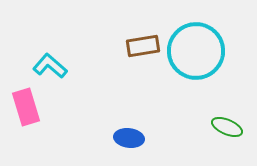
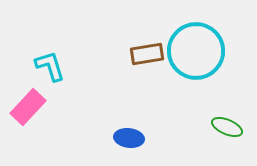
brown rectangle: moved 4 px right, 8 px down
cyan L-shape: rotated 32 degrees clockwise
pink rectangle: moved 2 px right; rotated 60 degrees clockwise
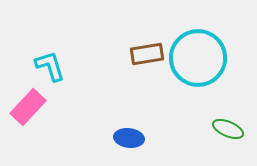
cyan circle: moved 2 px right, 7 px down
green ellipse: moved 1 px right, 2 px down
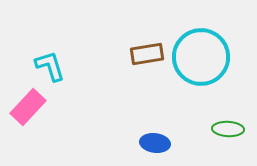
cyan circle: moved 3 px right, 1 px up
green ellipse: rotated 20 degrees counterclockwise
blue ellipse: moved 26 px right, 5 px down
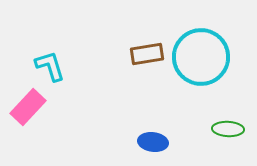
blue ellipse: moved 2 px left, 1 px up
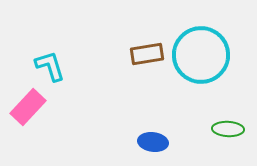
cyan circle: moved 2 px up
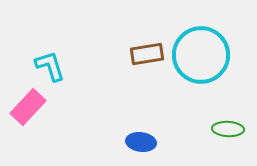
blue ellipse: moved 12 px left
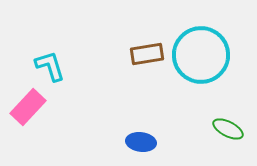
green ellipse: rotated 24 degrees clockwise
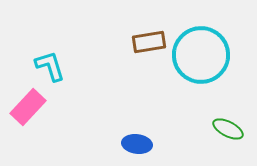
brown rectangle: moved 2 px right, 12 px up
blue ellipse: moved 4 px left, 2 px down
